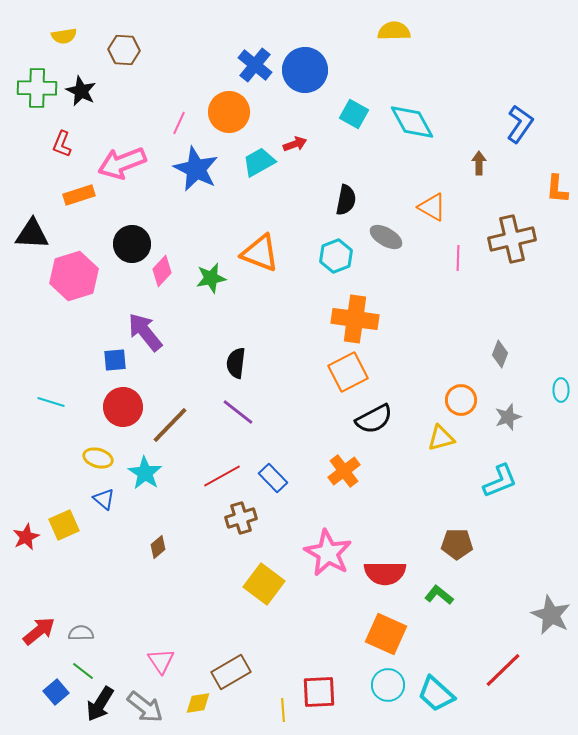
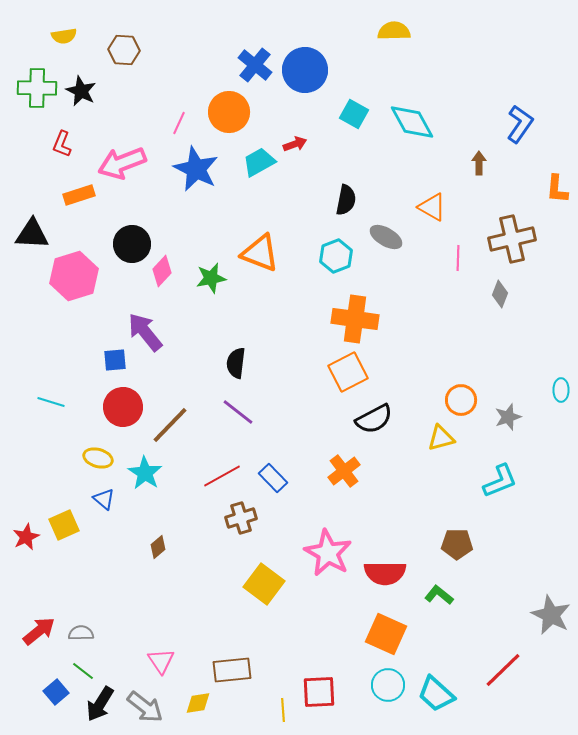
gray diamond at (500, 354): moved 60 px up
brown rectangle at (231, 672): moved 1 px right, 2 px up; rotated 24 degrees clockwise
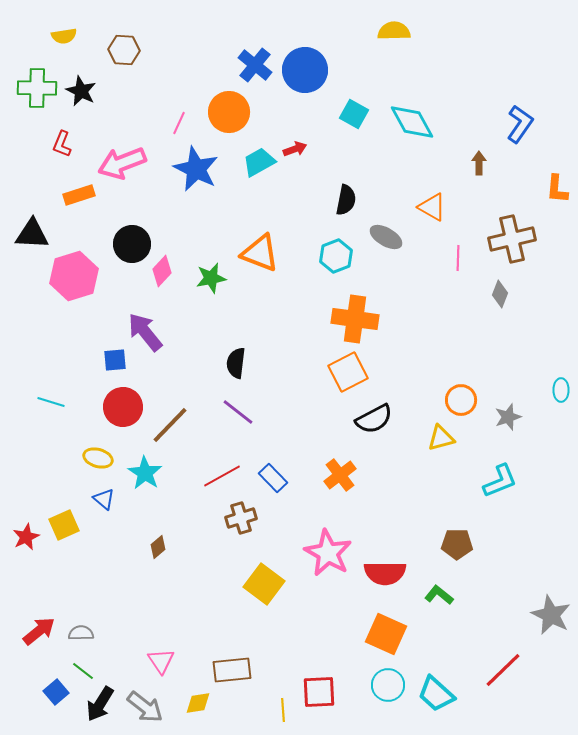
red arrow at (295, 144): moved 5 px down
orange cross at (344, 471): moved 4 px left, 4 px down
